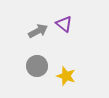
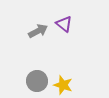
gray circle: moved 15 px down
yellow star: moved 3 px left, 9 px down
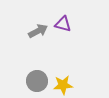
purple triangle: moved 1 px left; rotated 24 degrees counterclockwise
yellow star: rotated 24 degrees counterclockwise
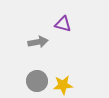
gray arrow: moved 11 px down; rotated 18 degrees clockwise
